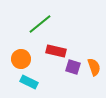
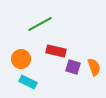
green line: rotated 10 degrees clockwise
cyan rectangle: moved 1 px left
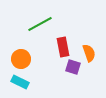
red rectangle: moved 7 px right, 4 px up; rotated 66 degrees clockwise
orange semicircle: moved 5 px left, 14 px up
cyan rectangle: moved 8 px left
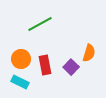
red rectangle: moved 18 px left, 18 px down
orange semicircle: rotated 36 degrees clockwise
purple square: moved 2 px left; rotated 28 degrees clockwise
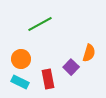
red rectangle: moved 3 px right, 14 px down
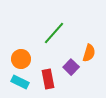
green line: moved 14 px right, 9 px down; rotated 20 degrees counterclockwise
